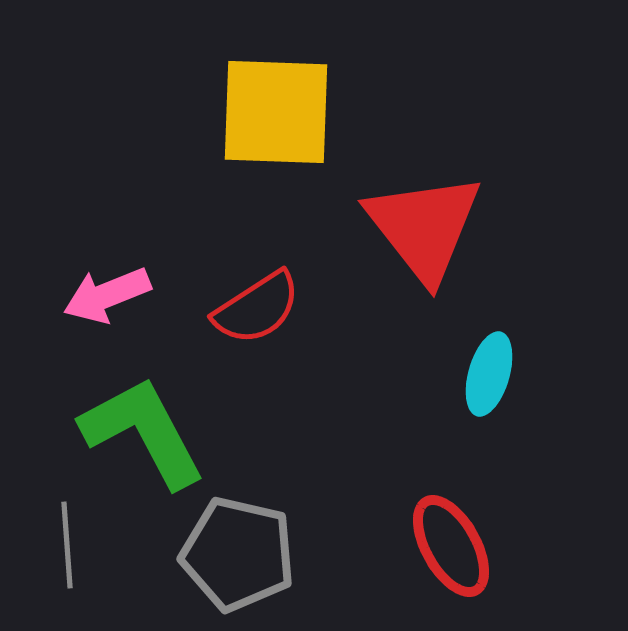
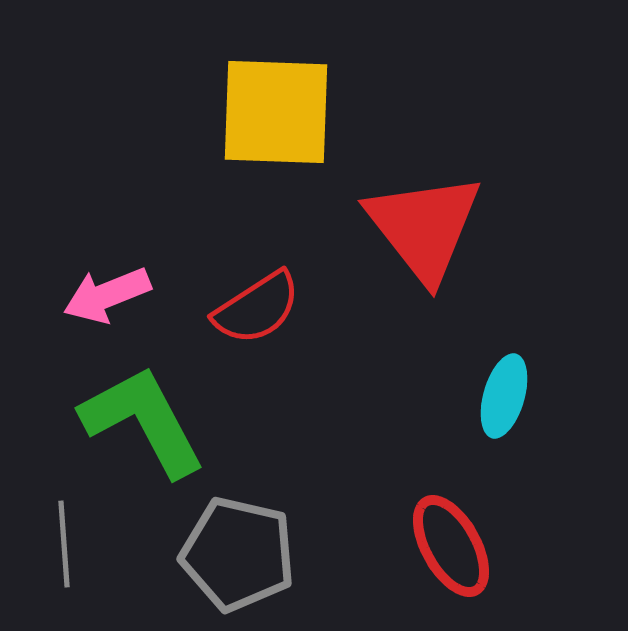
cyan ellipse: moved 15 px right, 22 px down
green L-shape: moved 11 px up
gray line: moved 3 px left, 1 px up
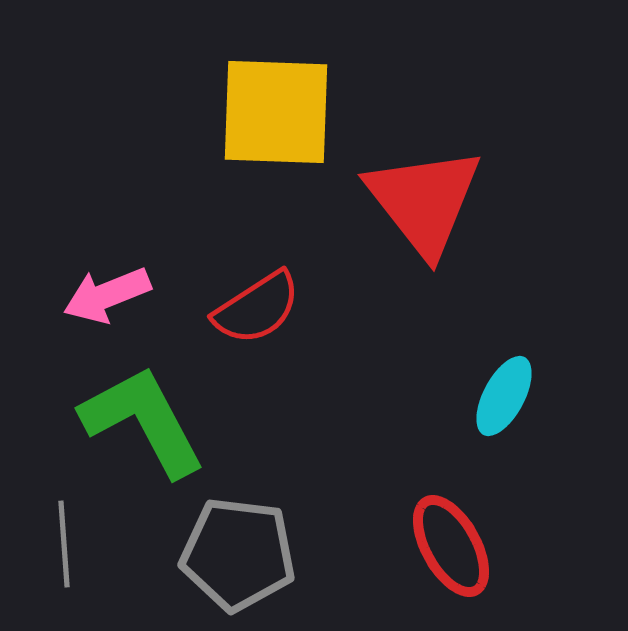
red triangle: moved 26 px up
cyan ellipse: rotated 12 degrees clockwise
gray pentagon: rotated 6 degrees counterclockwise
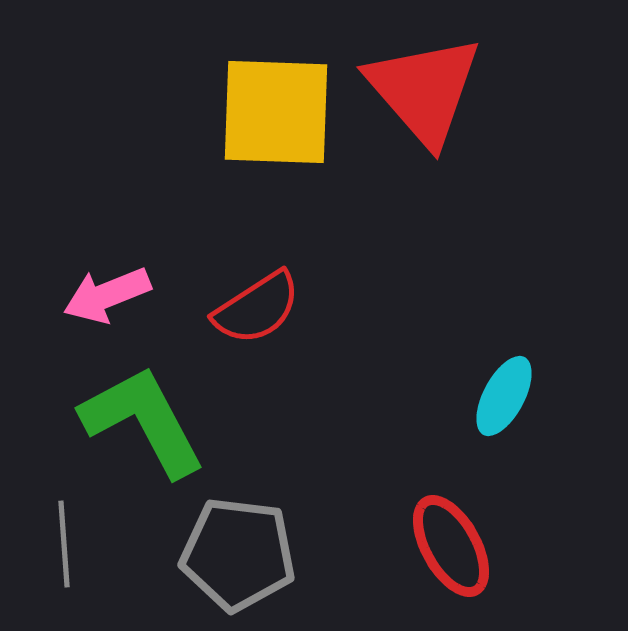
red triangle: moved 111 px up; rotated 3 degrees counterclockwise
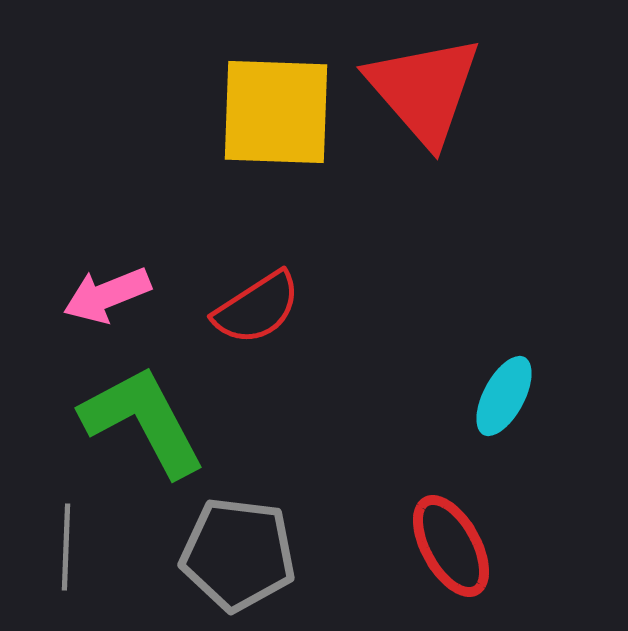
gray line: moved 2 px right, 3 px down; rotated 6 degrees clockwise
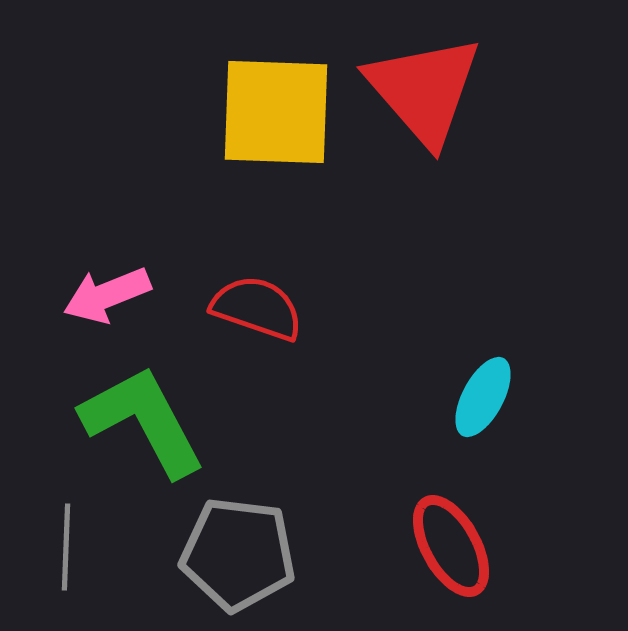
red semicircle: rotated 128 degrees counterclockwise
cyan ellipse: moved 21 px left, 1 px down
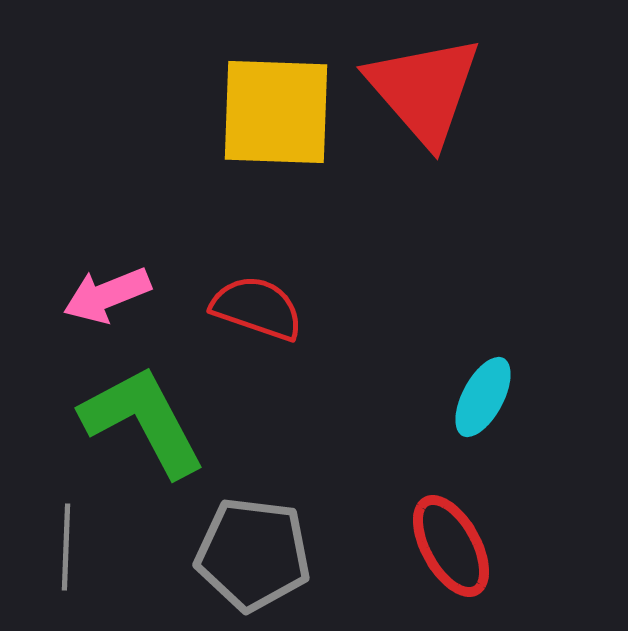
gray pentagon: moved 15 px right
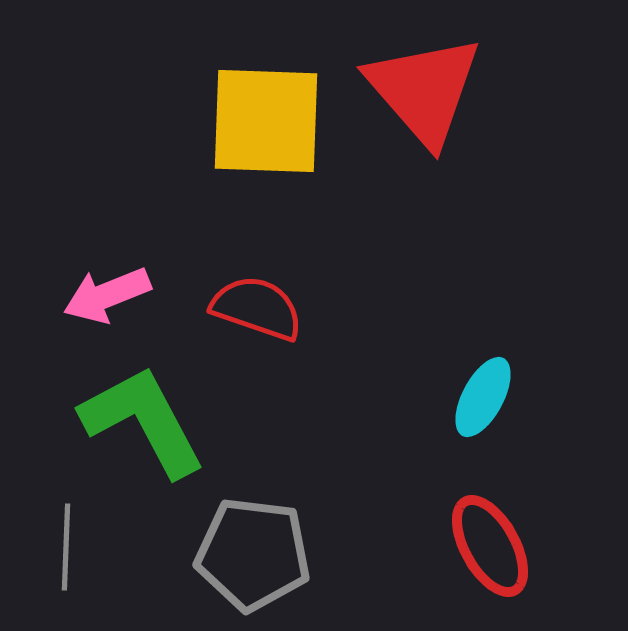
yellow square: moved 10 px left, 9 px down
red ellipse: moved 39 px right
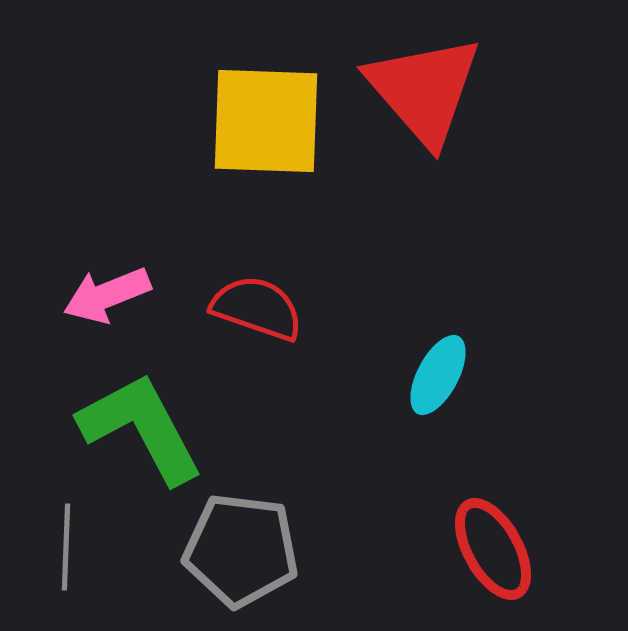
cyan ellipse: moved 45 px left, 22 px up
green L-shape: moved 2 px left, 7 px down
red ellipse: moved 3 px right, 3 px down
gray pentagon: moved 12 px left, 4 px up
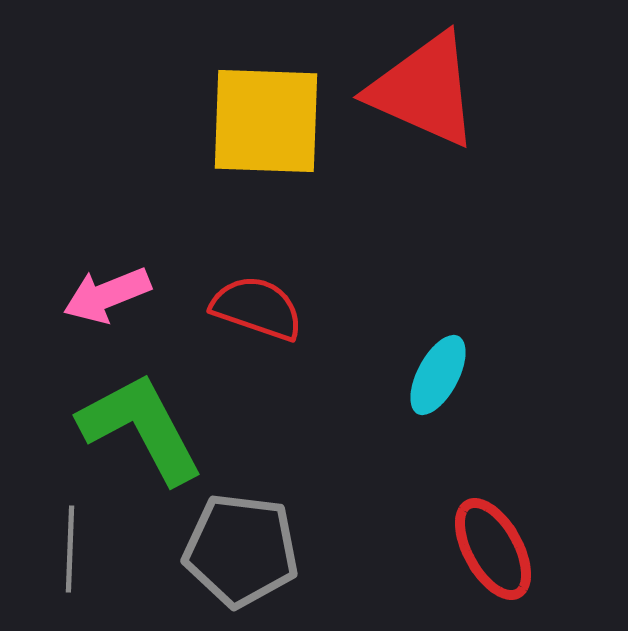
red triangle: rotated 25 degrees counterclockwise
gray line: moved 4 px right, 2 px down
